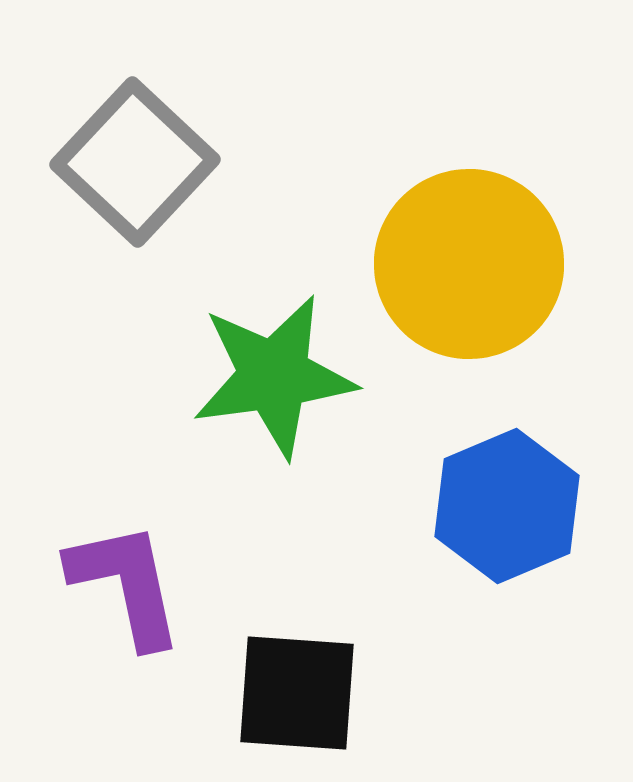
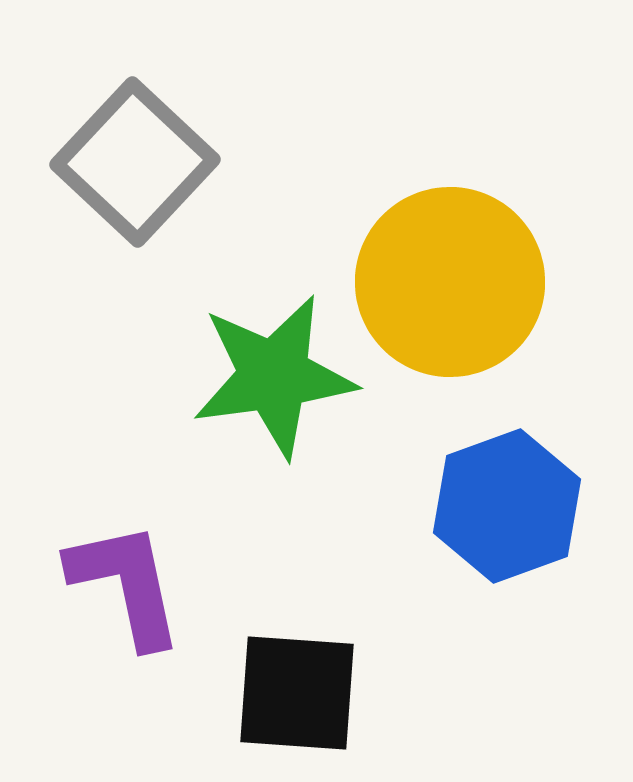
yellow circle: moved 19 px left, 18 px down
blue hexagon: rotated 3 degrees clockwise
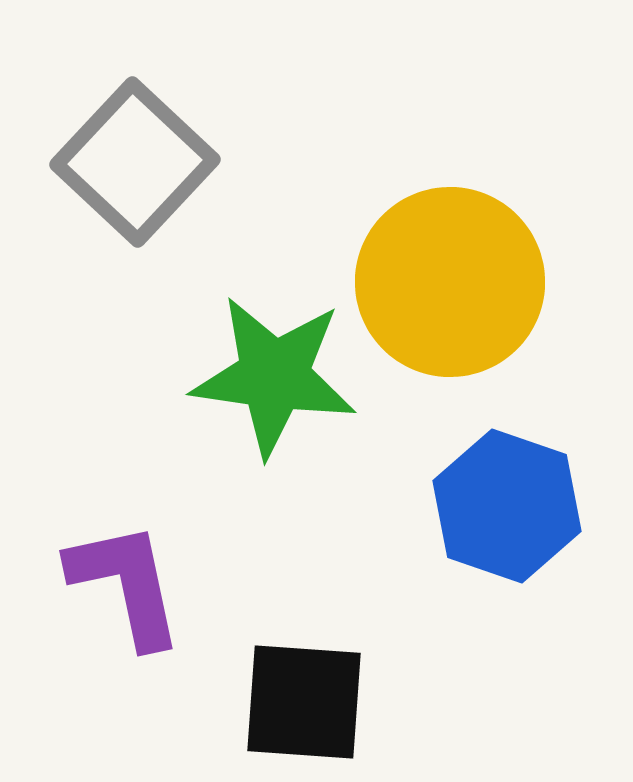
green star: rotated 16 degrees clockwise
blue hexagon: rotated 21 degrees counterclockwise
black square: moved 7 px right, 9 px down
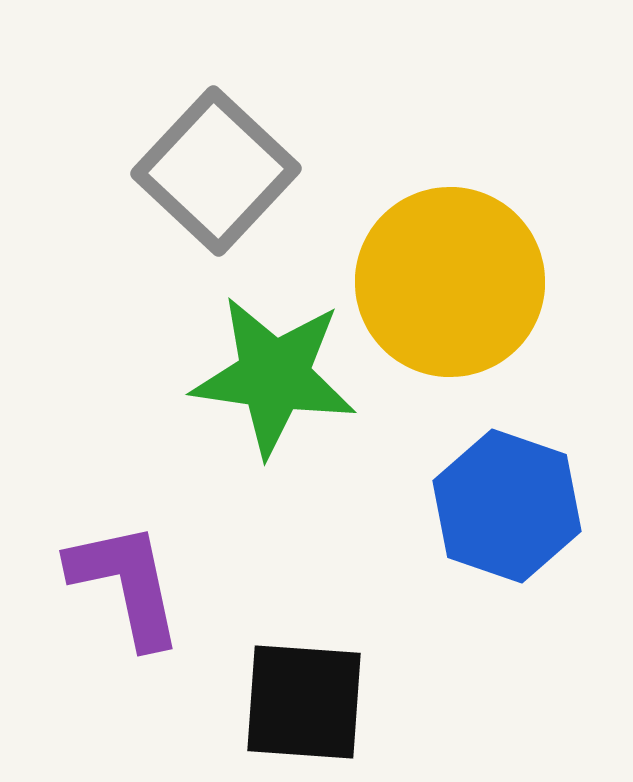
gray square: moved 81 px right, 9 px down
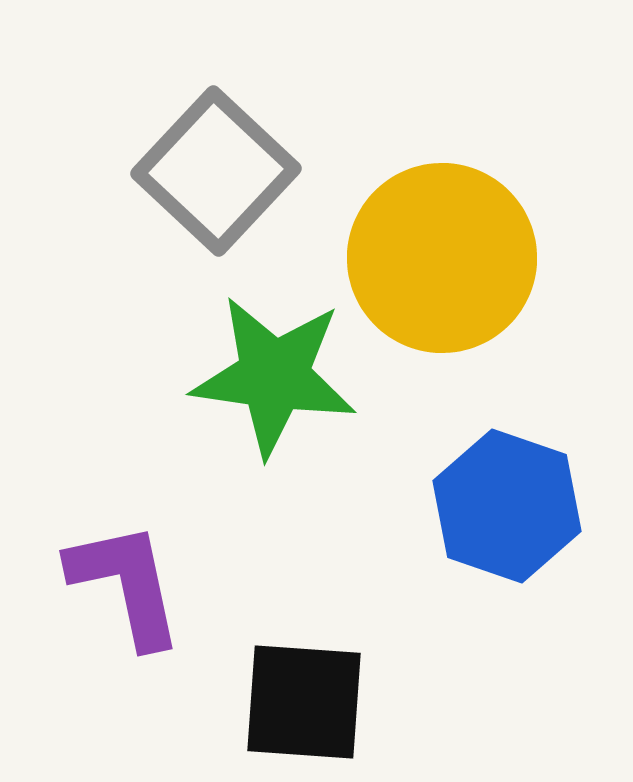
yellow circle: moved 8 px left, 24 px up
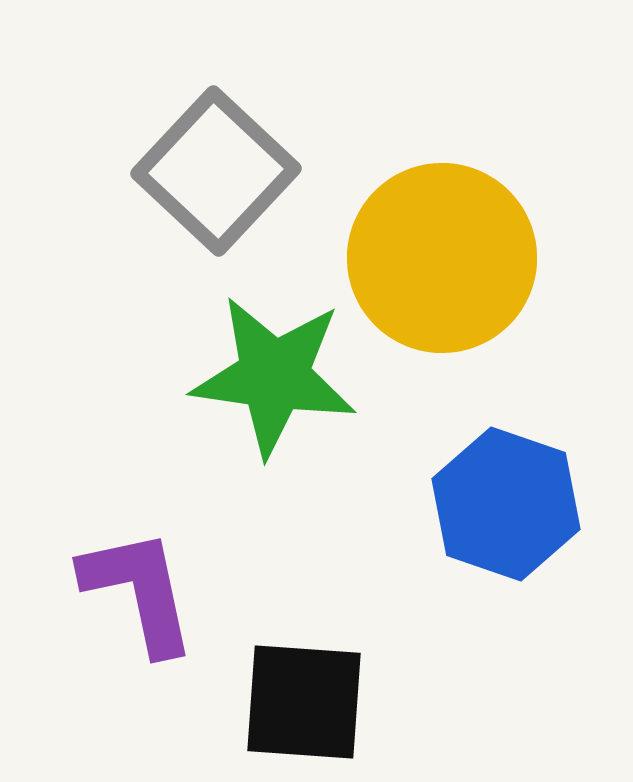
blue hexagon: moved 1 px left, 2 px up
purple L-shape: moved 13 px right, 7 px down
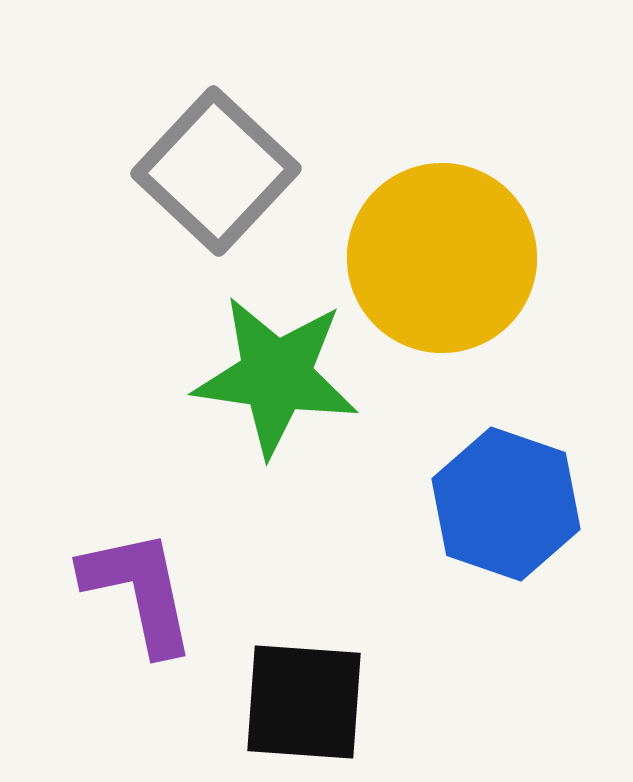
green star: moved 2 px right
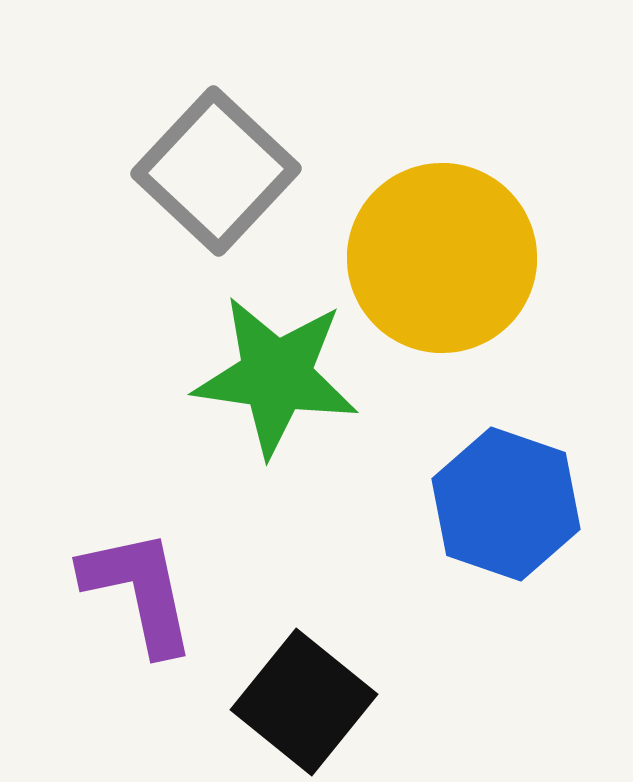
black square: rotated 35 degrees clockwise
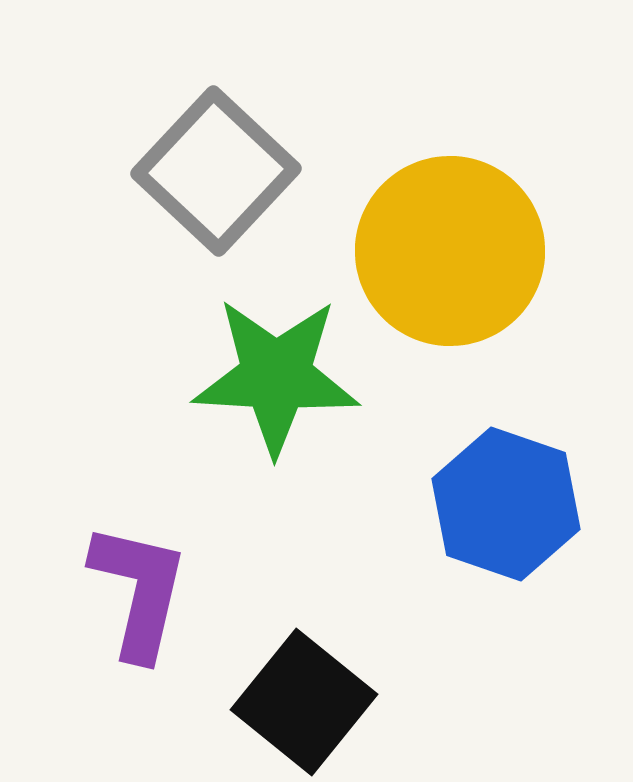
yellow circle: moved 8 px right, 7 px up
green star: rotated 5 degrees counterclockwise
purple L-shape: rotated 25 degrees clockwise
